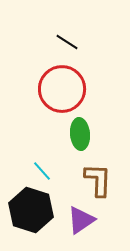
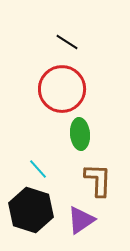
cyan line: moved 4 px left, 2 px up
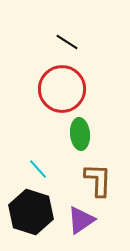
black hexagon: moved 2 px down
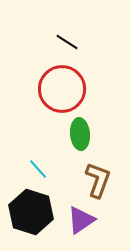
brown L-shape: rotated 18 degrees clockwise
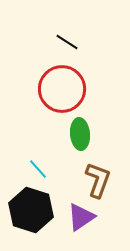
black hexagon: moved 2 px up
purple triangle: moved 3 px up
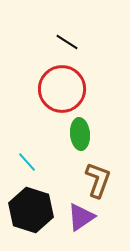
cyan line: moved 11 px left, 7 px up
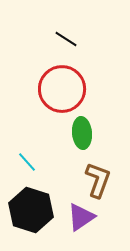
black line: moved 1 px left, 3 px up
green ellipse: moved 2 px right, 1 px up
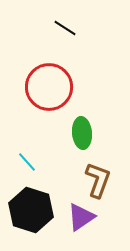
black line: moved 1 px left, 11 px up
red circle: moved 13 px left, 2 px up
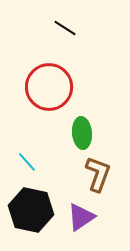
brown L-shape: moved 6 px up
black hexagon: rotated 6 degrees counterclockwise
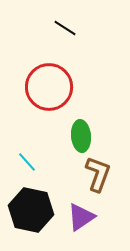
green ellipse: moved 1 px left, 3 px down
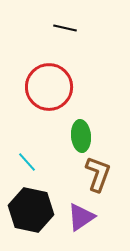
black line: rotated 20 degrees counterclockwise
